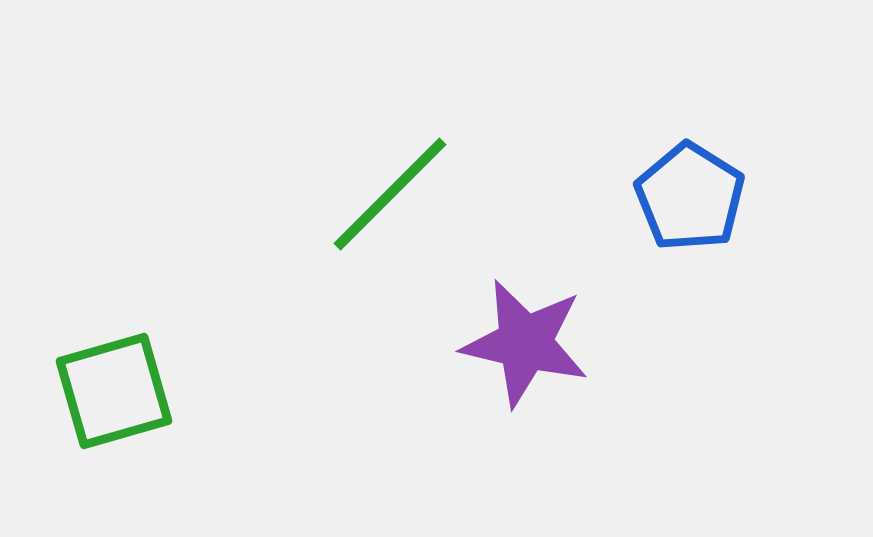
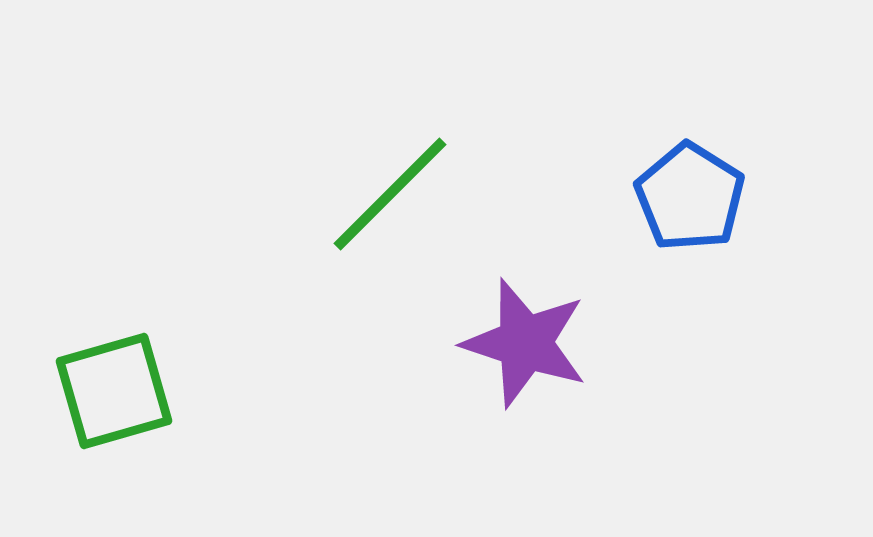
purple star: rotated 5 degrees clockwise
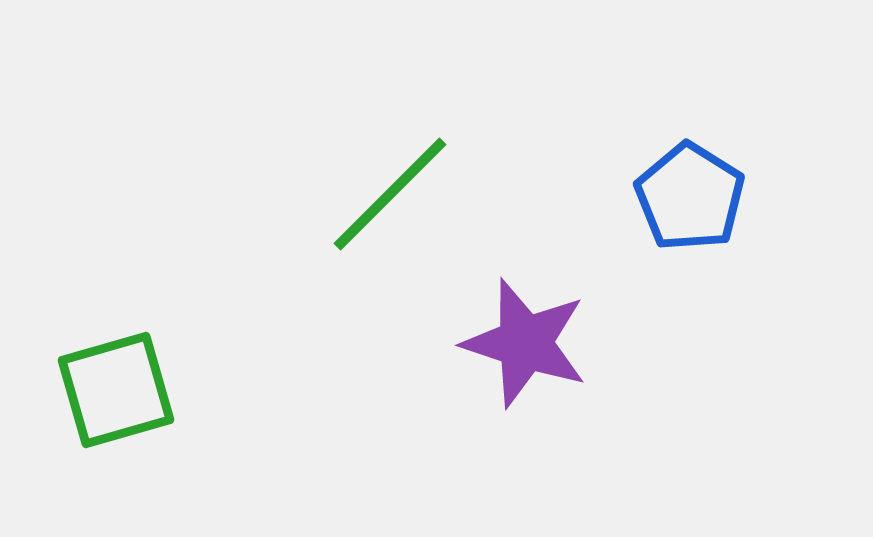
green square: moved 2 px right, 1 px up
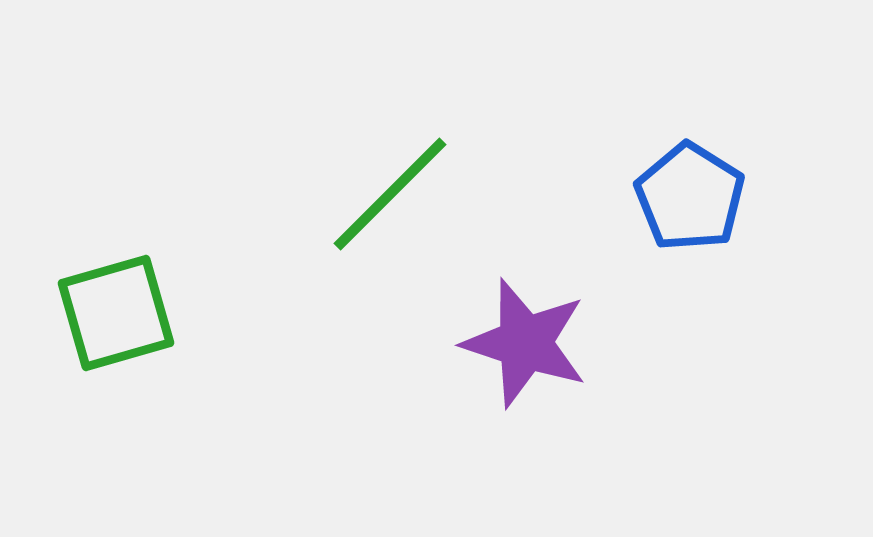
green square: moved 77 px up
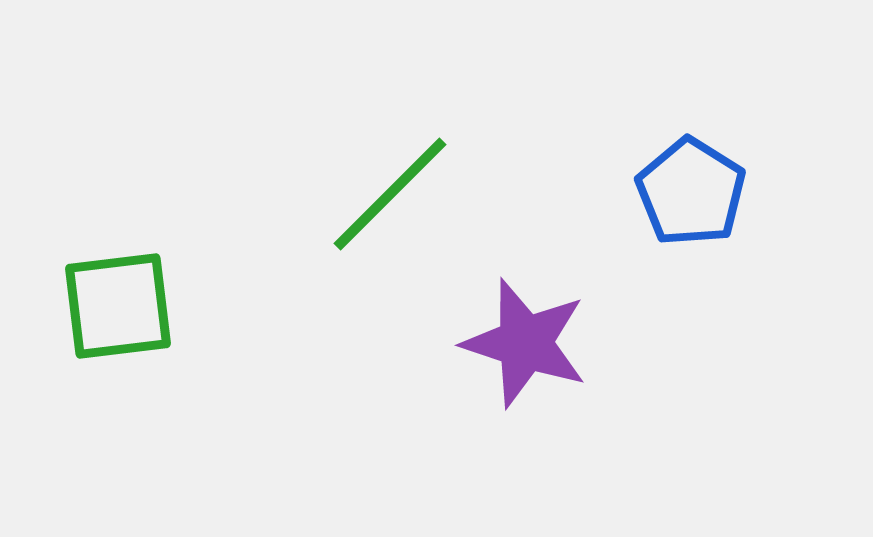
blue pentagon: moved 1 px right, 5 px up
green square: moved 2 px right, 7 px up; rotated 9 degrees clockwise
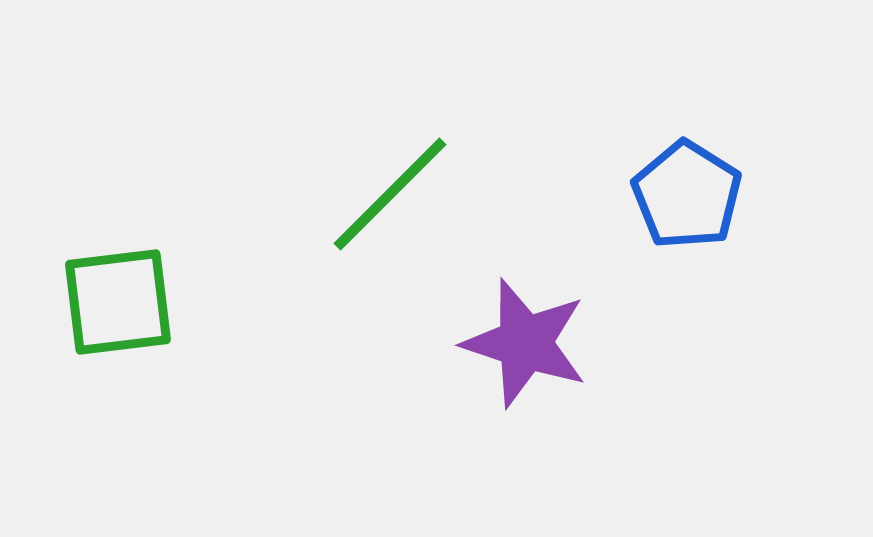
blue pentagon: moved 4 px left, 3 px down
green square: moved 4 px up
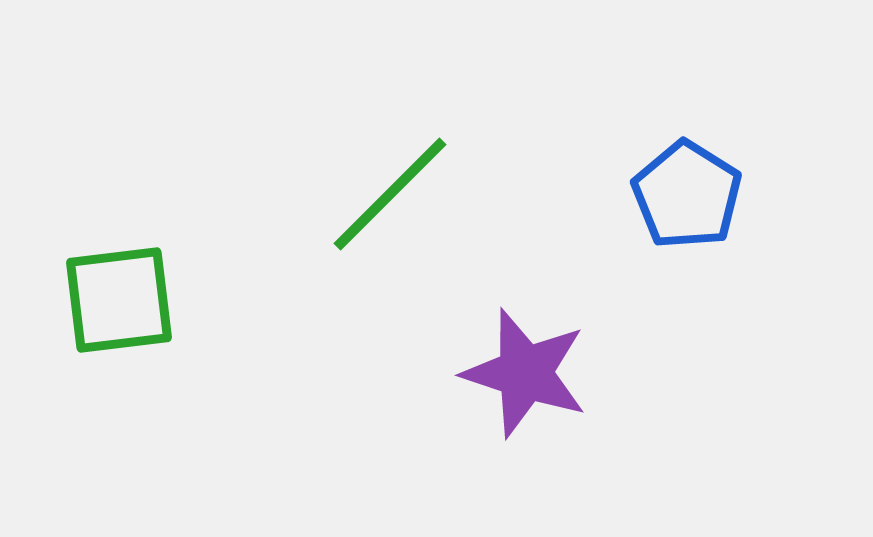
green square: moved 1 px right, 2 px up
purple star: moved 30 px down
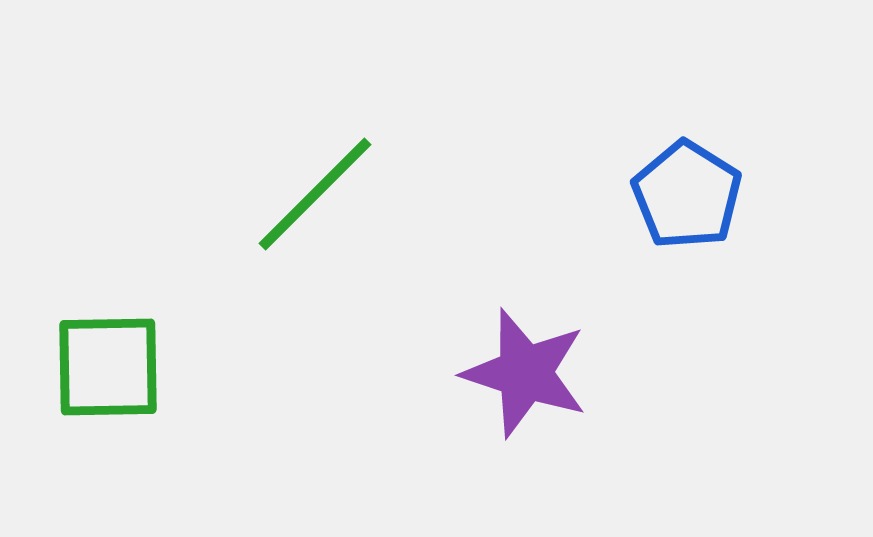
green line: moved 75 px left
green square: moved 11 px left, 67 px down; rotated 6 degrees clockwise
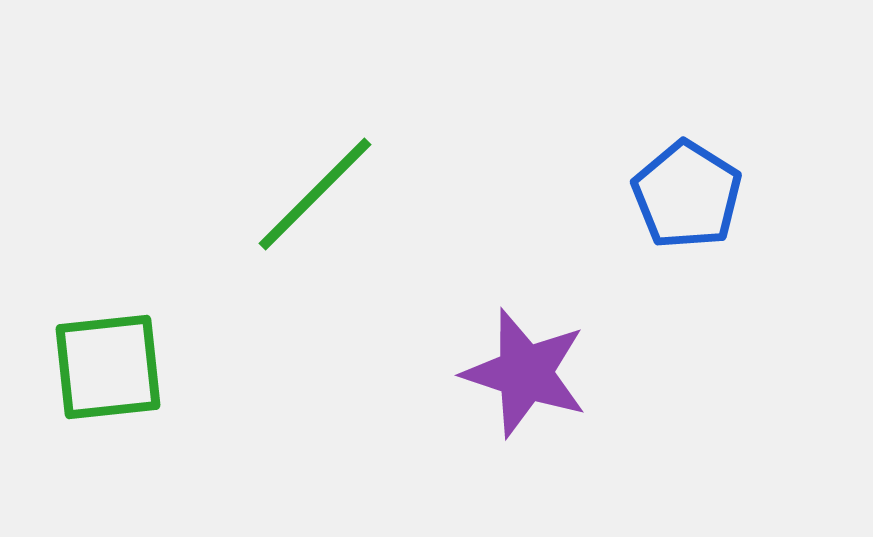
green square: rotated 5 degrees counterclockwise
